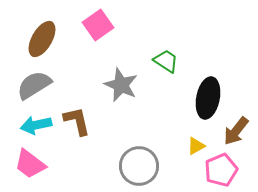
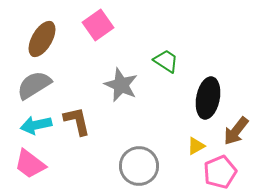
pink pentagon: moved 1 px left, 2 px down
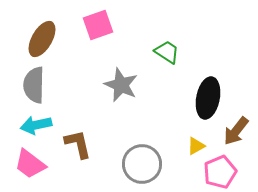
pink square: rotated 16 degrees clockwise
green trapezoid: moved 1 px right, 9 px up
gray semicircle: rotated 57 degrees counterclockwise
brown L-shape: moved 1 px right, 23 px down
gray circle: moved 3 px right, 2 px up
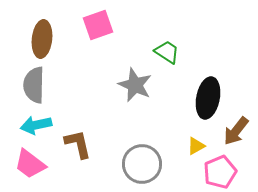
brown ellipse: rotated 24 degrees counterclockwise
gray star: moved 14 px right
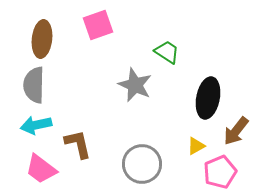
pink trapezoid: moved 11 px right, 5 px down
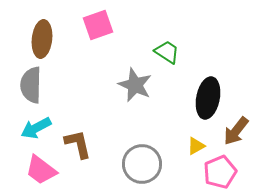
gray semicircle: moved 3 px left
cyan arrow: moved 3 px down; rotated 16 degrees counterclockwise
pink trapezoid: moved 1 px down
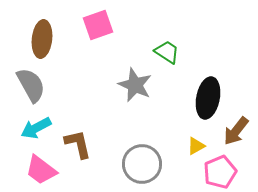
gray semicircle: rotated 150 degrees clockwise
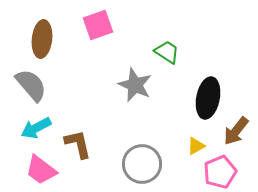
gray semicircle: rotated 12 degrees counterclockwise
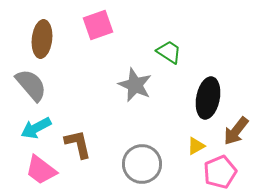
green trapezoid: moved 2 px right
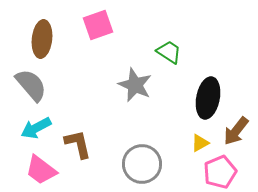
yellow triangle: moved 4 px right, 3 px up
